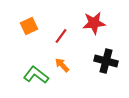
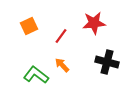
black cross: moved 1 px right, 1 px down
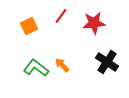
red line: moved 20 px up
black cross: rotated 20 degrees clockwise
green L-shape: moved 7 px up
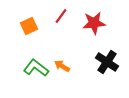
orange arrow: moved 1 px down; rotated 14 degrees counterclockwise
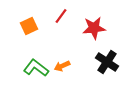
red star: moved 5 px down
orange arrow: rotated 56 degrees counterclockwise
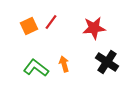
red line: moved 10 px left, 6 px down
orange arrow: moved 2 px right, 2 px up; rotated 98 degrees clockwise
